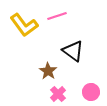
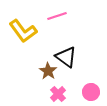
yellow L-shape: moved 1 px left, 6 px down
black triangle: moved 7 px left, 6 px down
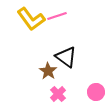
yellow L-shape: moved 8 px right, 12 px up
pink circle: moved 5 px right
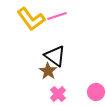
black triangle: moved 11 px left, 1 px up
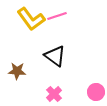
brown star: moved 31 px left; rotated 30 degrees counterclockwise
pink cross: moved 4 px left
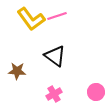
pink cross: rotated 14 degrees clockwise
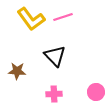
pink line: moved 6 px right, 1 px down
black triangle: rotated 10 degrees clockwise
pink cross: rotated 28 degrees clockwise
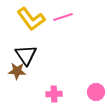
black triangle: moved 29 px left, 1 px up; rotated 10 degrees clockwise
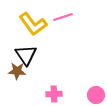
yellow L-shape: moved 2 px right, 5 px down
pink circle: moved 3 px down
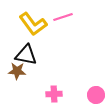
black triangle: rotated 45 degrees counterclockwise
